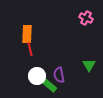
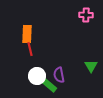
pink cross: moved 3 px up; rotated 24 degrees counterclockwise
green triangle: moved 2 px right, 1 px down
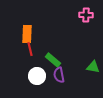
green triangle: moved 2 px right, 1 px down; rotated 48 degrees counterclockwise
green rectangle: moved 4 px right, 25 px up
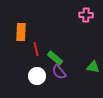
orange rectangle: moved 6 px left, 2 px up
red line: moved 6 px right
green rectangle: moved 2 px right, 2 px up
purple semicircle: moved 3 px up; rotated 28 degrees counterclockwise
